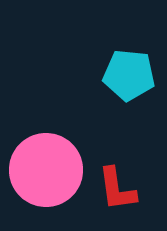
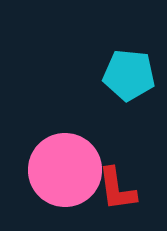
pink circle: moved 19 px right
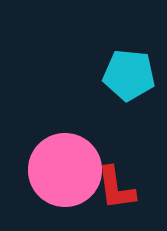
red L-shape: moved 1 px left, 1 px up
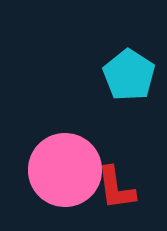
cyan pentagon: rotated 27 degrees clockwise
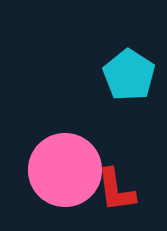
red L-shape: moved 2 px down
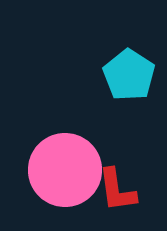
red L-shape: moved 1 px right
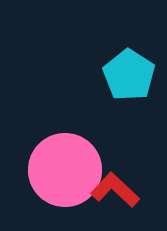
red L-shape: moved 2 px left; rotated 141 degrees clockwise
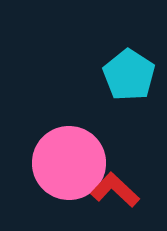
pink circle: moved 4 px right, 7 px up
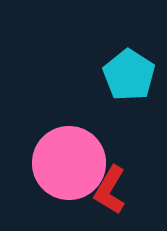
red L-shape: moved 5 px left; rotated 102 degrees counterclockwise
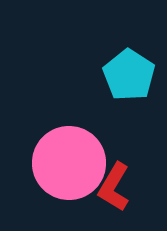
red L-shape: moved 4 px right, 3 px up
